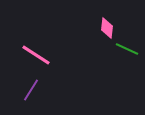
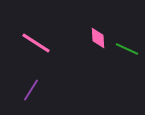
pink diamond: moved 9 px left, 10 px down; rotated 10 degrees counterclockwise
pink line: moved 12 px up
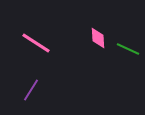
green line: moved 1 px right
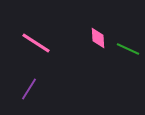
purple line: moved 2 px left, 1 px up
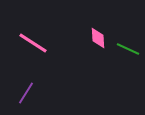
pink line: moved 3 px left
purple line: moved 3 px left, 4 px down
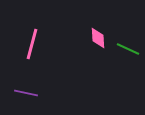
pink line: moved 1 px left, 1 px down; rotated 72 degrees clockwise
purple line: rotated 70 degrees clockwise
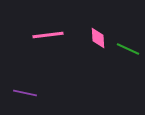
pink line: moved 16 px right, 9 px up; rotated 68 degrees clockwise
purple line: moved 1 px left
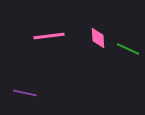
pink line: moved 1 px right, 1 px down
